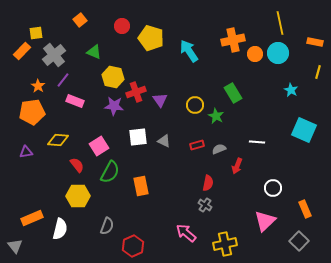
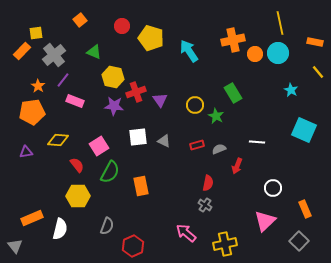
yellow line at (318, 72): rotated 56 degrees counterclockwise
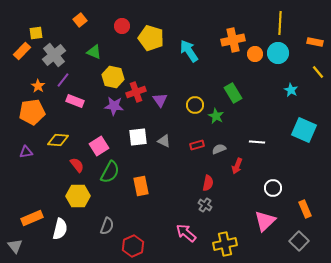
yellow line at (280, 23): rotated 15 degrees clockwise
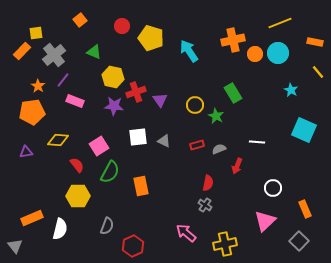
yellow line at (280, 23): rotated 65 degrees clockwise
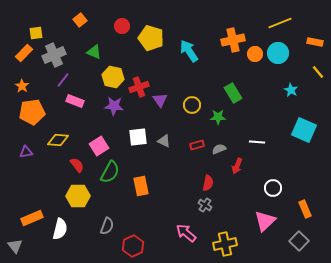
orange rectangle at (22, 51): moved 2 px right, 2 px down
gray cross at (54, 55): rotated 15 degrees clockwise
orange star at (38, 86): moved 16 px left
red cross at (136, 92): moved 3 px right, 5 px up
yellow circle at (195, 105): moved 3 px left
green star at (216, 116): moved 2 px right, 1 px down; rotated 28 degrees counterclockwise
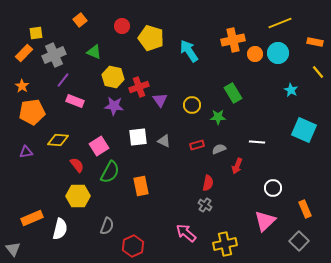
gray triangle at (15, 246): moved 2 px left, 3 px down
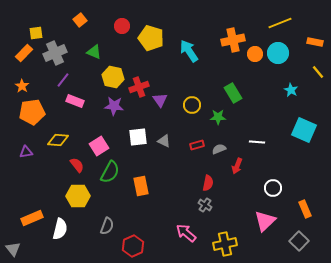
gray cross at (54, 55): moved 1 px right, 2 px up
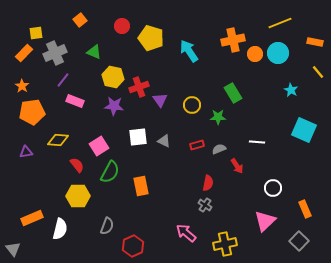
red arrow at (237, 166): rotated 56 degrees counterclockwise
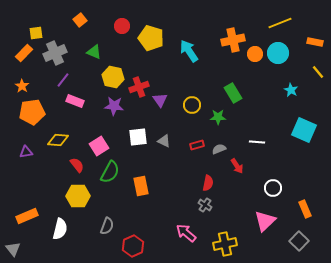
orange rectangle at (32, 218): moved 5 px left, 2 px up
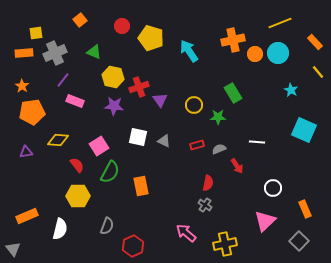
orange rectangle at (315, 42): rotated 35 degrees clockwise
orange rectangle at (24, 53): rotated 42 degrees clockwise
yellow circle at (192, 105): moved 2 px right
white square at (138, 137): rotated 18 degrees clockwise
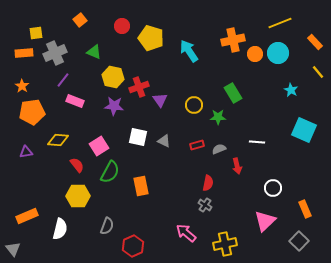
red arrow at (237, 166): rotated 21 degrees clockwise
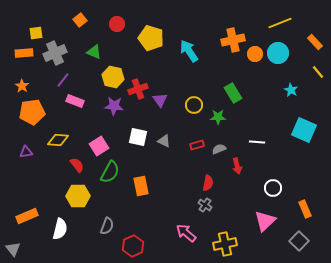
red circle at (122, 26): moved 5 px left, 2 px up
red cross at (139, 87): moved 1 px left, 2 px down
